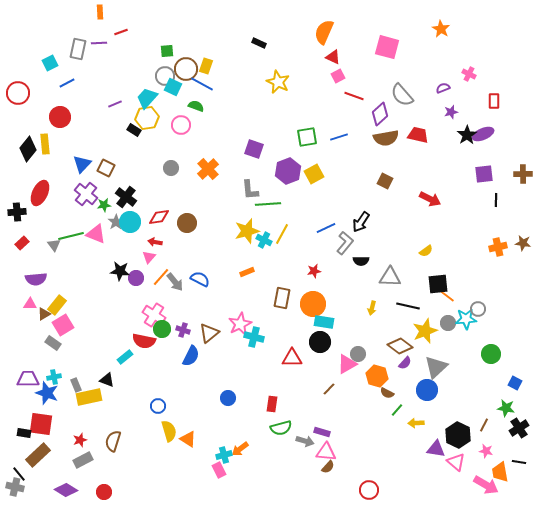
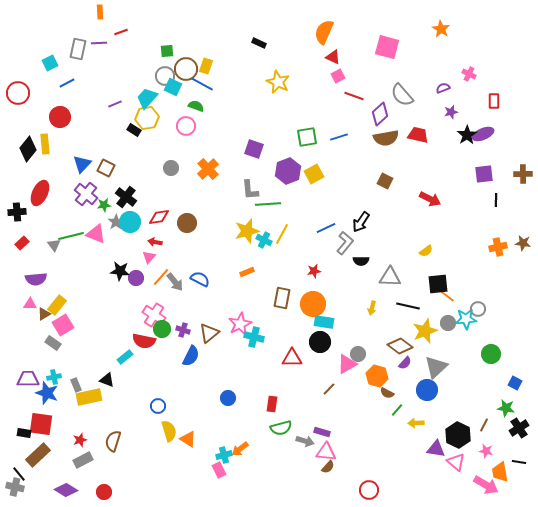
pink circle at (181, 125): moved 5 px right, 1 px down
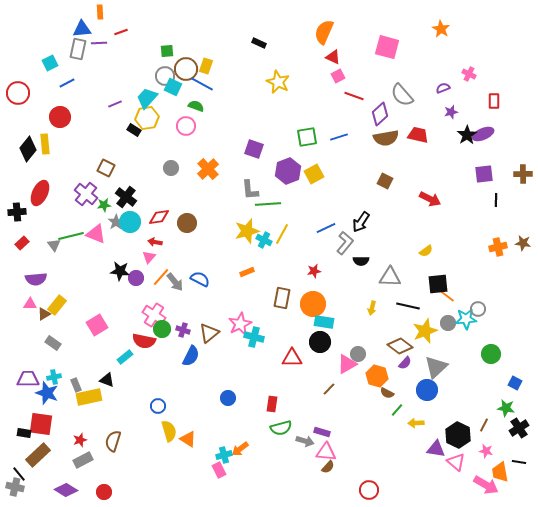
blue triangle at (82, 164): moved 135 px up; rotated 42 degrees clockwise
pink square at (63, 325): moved 34 px right
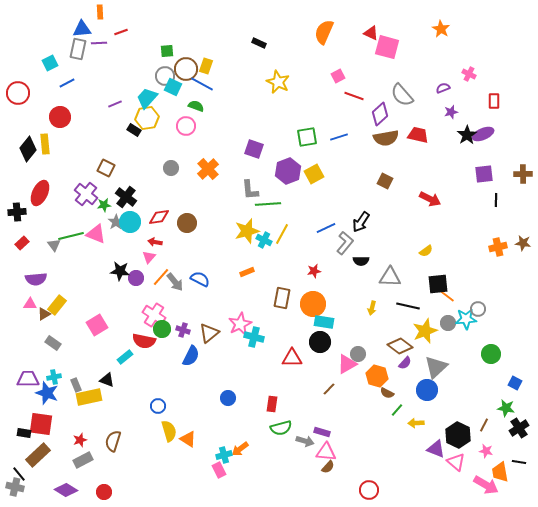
red triangle at (333, 57): moved 38 px right, 24 px up
purple triangle at (436, 449): rotated 12 degrees clockwise
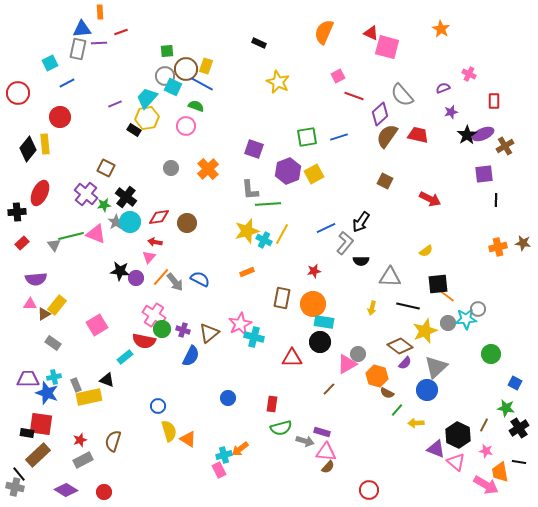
brown semicircle at (386, 138): moved 1 px right, 2 px up; rotated 135 degrees clockwise
brown cross at (523, 174): moved 18 px left, 28 px up; rotated 30 degrees counterclockwise
black rectangle at (24, 433): moved 3 px right
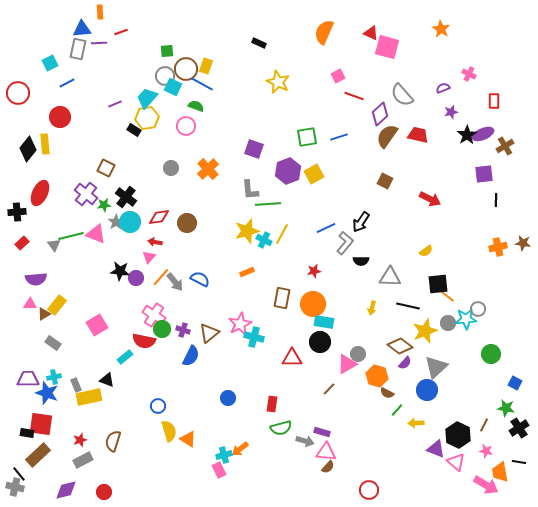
purple diamond at (66, 490): rotated 45 degrees counterclockwise
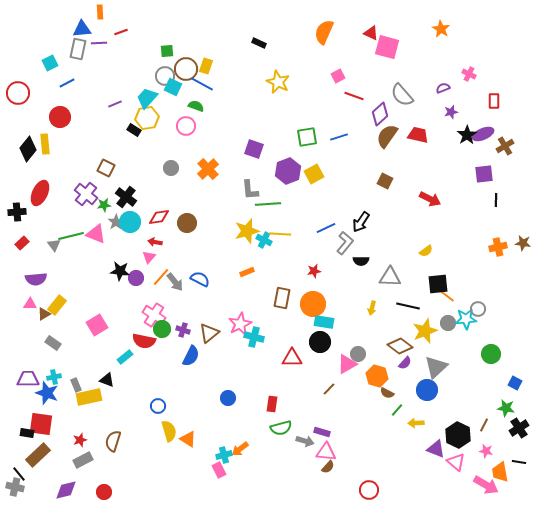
yellow line at (282, 234): moved 2 px left; rotated 65 degrees clockwise
